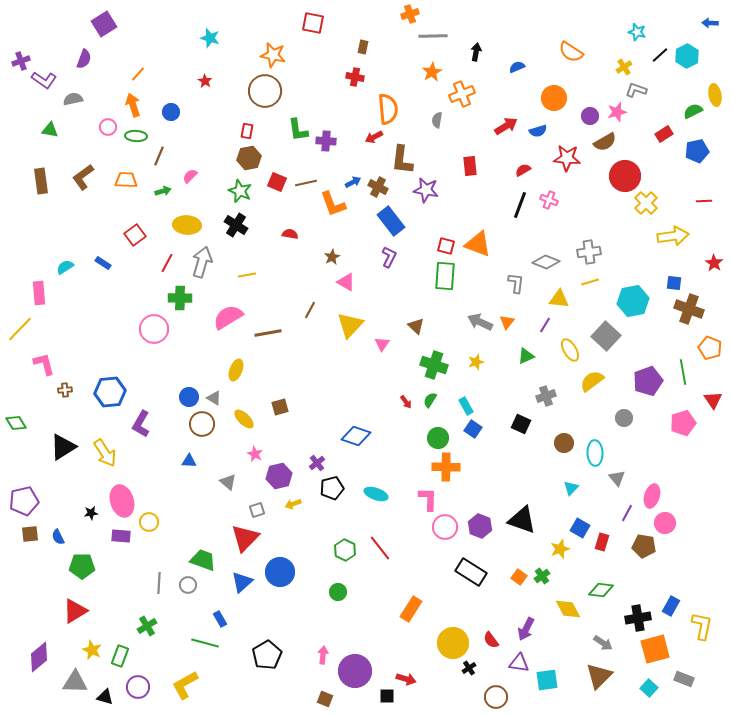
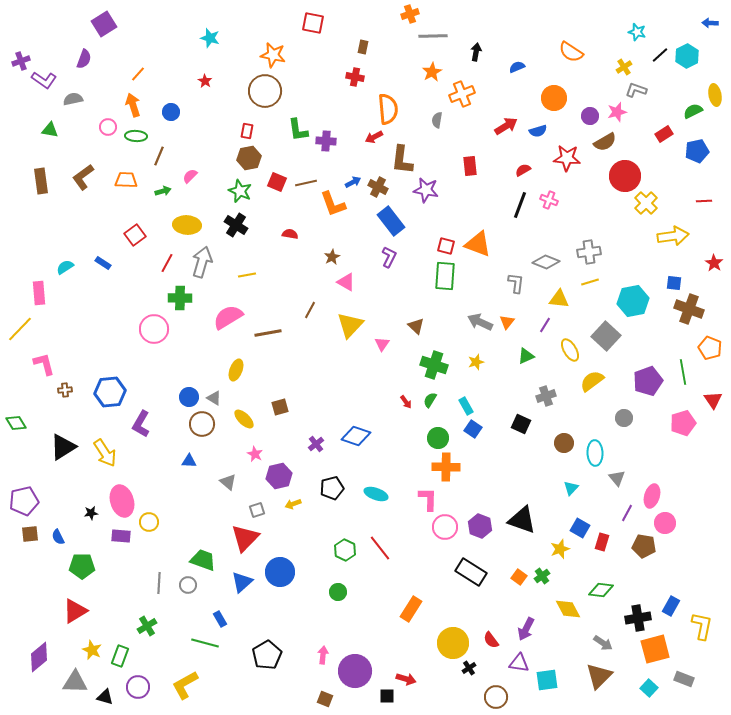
purple cross at (317, 463): moved 1 px left, 19 px up
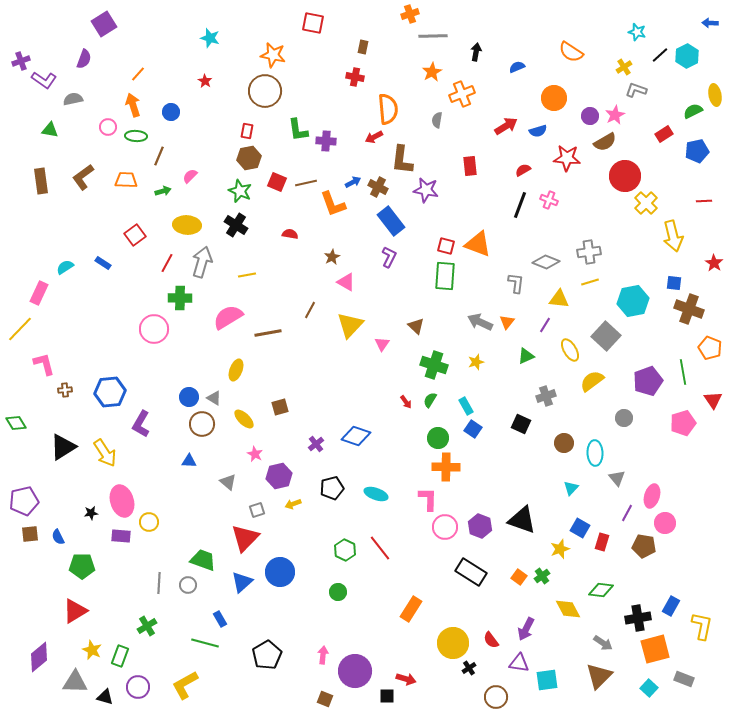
pink star at (617, 112): moved 2 px left, 3 px down; rotated 12 degrees counterclockwise
yellow arrow at (673, 236): rotated 84 degrees clockwise
pink rectangle at (39, 293): rotated 30 degrees clockwise
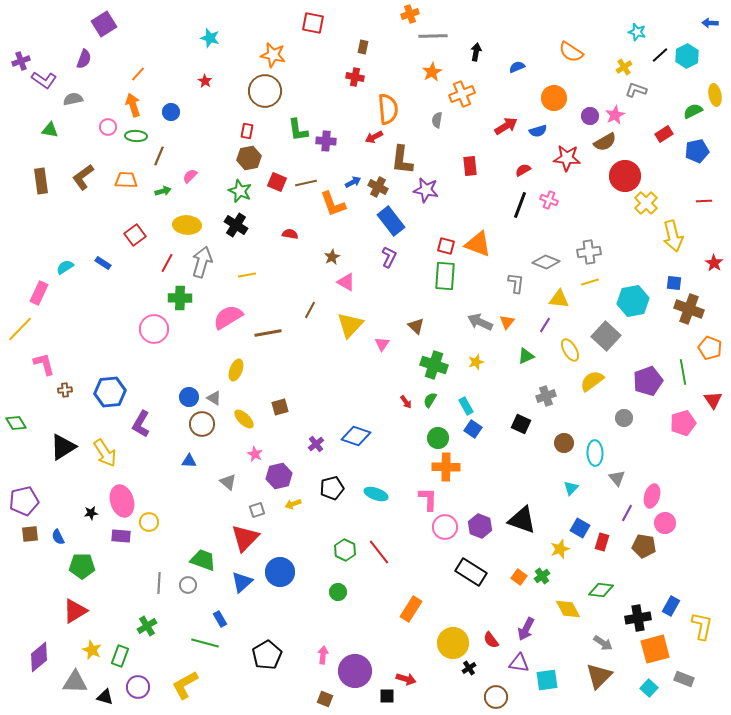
red line at (380, 548): moved 1 px left, 4 px down
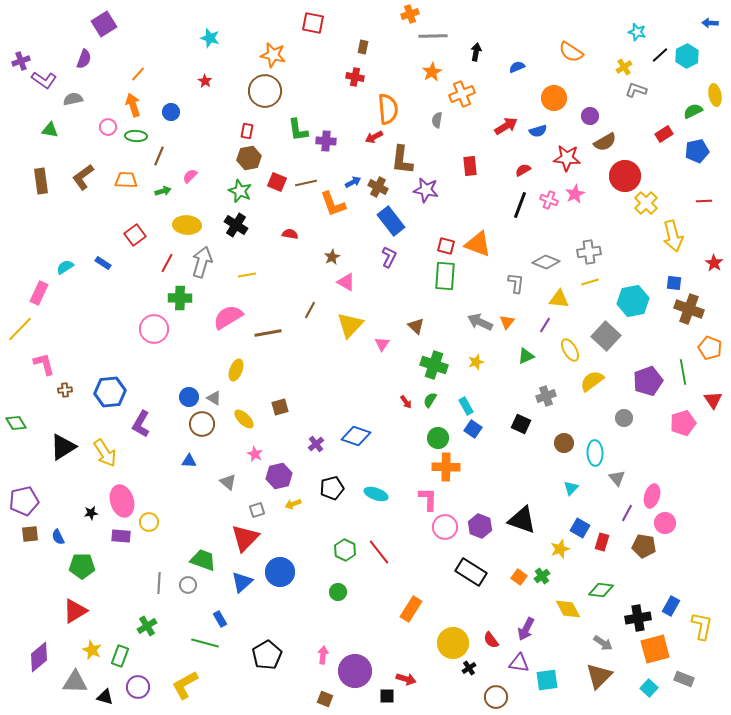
pink star at (615, 115): moved 40 px left, 79 px down
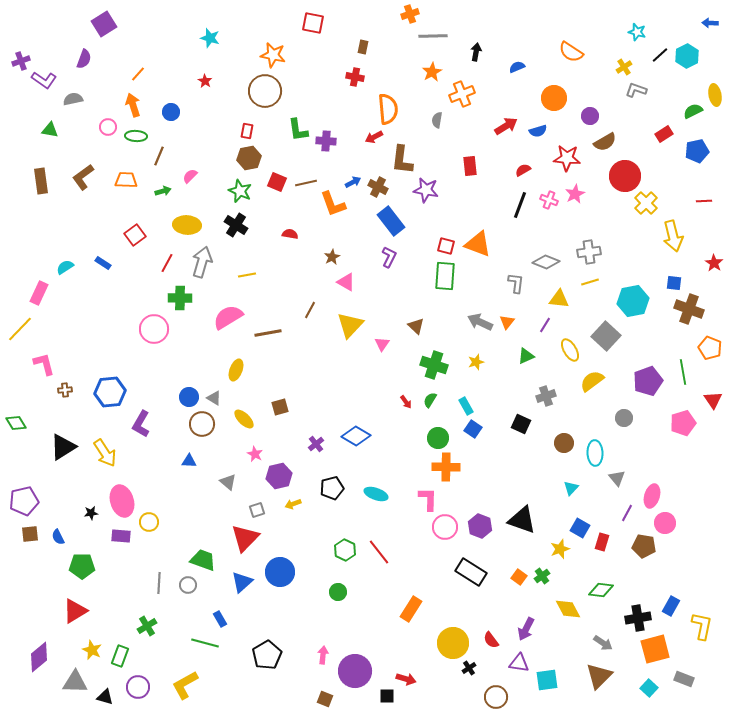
blue diamond at (356, 436): rotated 12 degrees clockwise
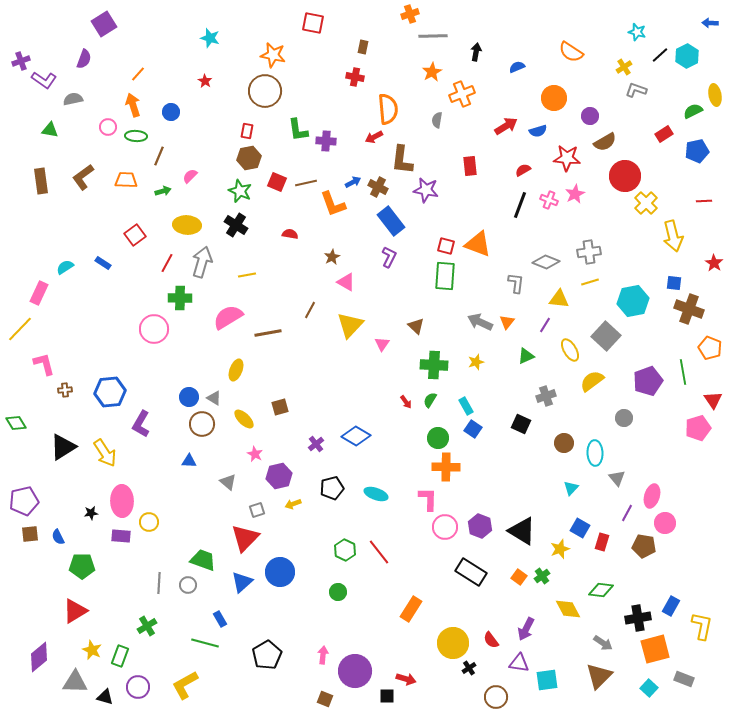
green cross at (434, 365): rotated 16 degrees counterclockwise
pink pentagon at (683, 423): moved 15 px right, 5 px down
pink ellipse at (122, 501): rotated 16 degrees clockwise
black triangle at (522, 520): moved 11 px down; rotated 12 degrees clockwise
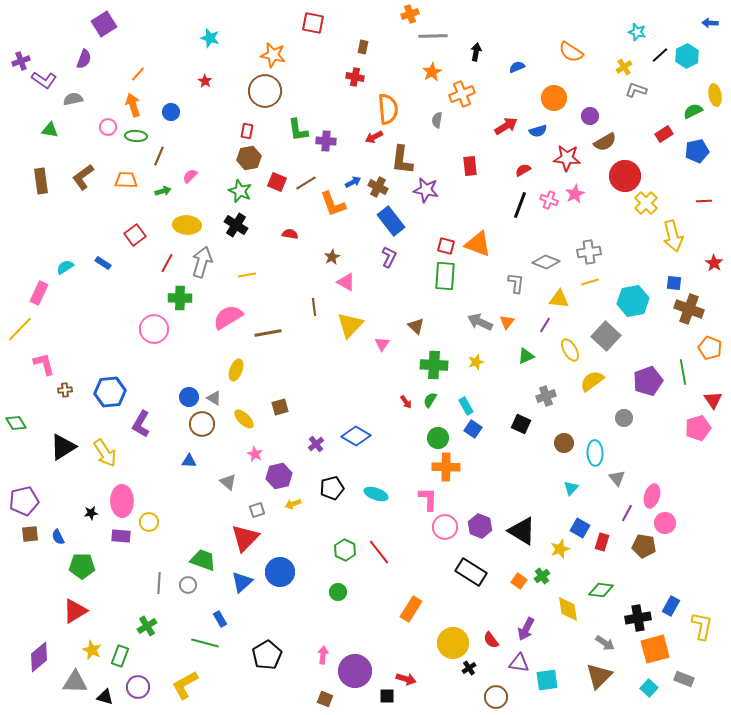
brown line at (306, 183): rotated 20 degrees counterclockwise
brown line at (310, 310): moved 4 px right, 3 px up; rotated 36 degrees counterclockwise
orange square at (519, 577): moved 4 px down
yellow diamond at (568, 609): rotated 20 degrees clockwise
gray arrow at (603, 643): moved 2 px right
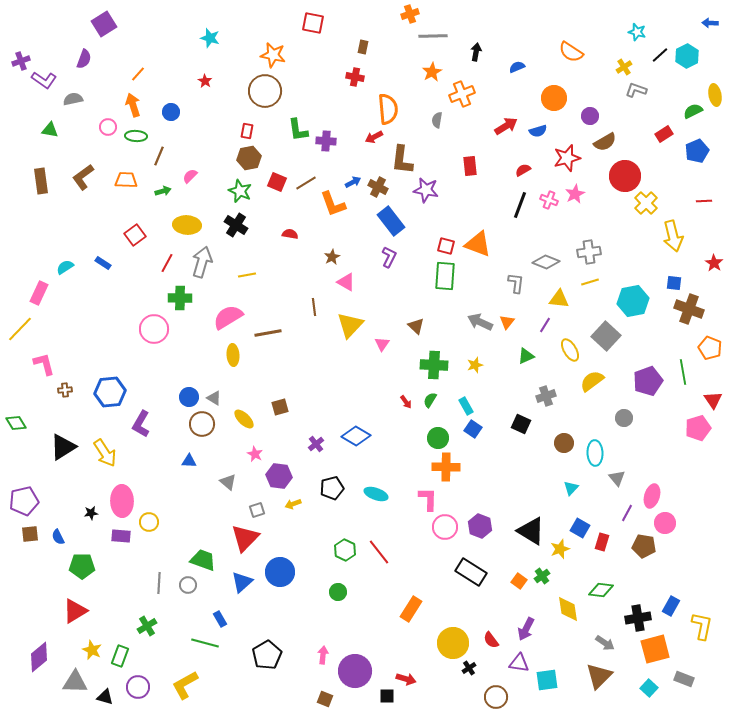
blue pentagon at (697, 151): rotated 10 degrees counterclockwise
red star at (567, 158): rotated 20 degrees counterclockwise
yellow star at (476, 362): moved 1 px left, 3 px down
yellow ellipse at (236, 370): moved 3 px left, 15 px up; rotated 25 degrees counterclockwise
purple hexagon at (279, 476): rotated 20 degrees clockwise
black triangle at (522, 531): moved 9 px right
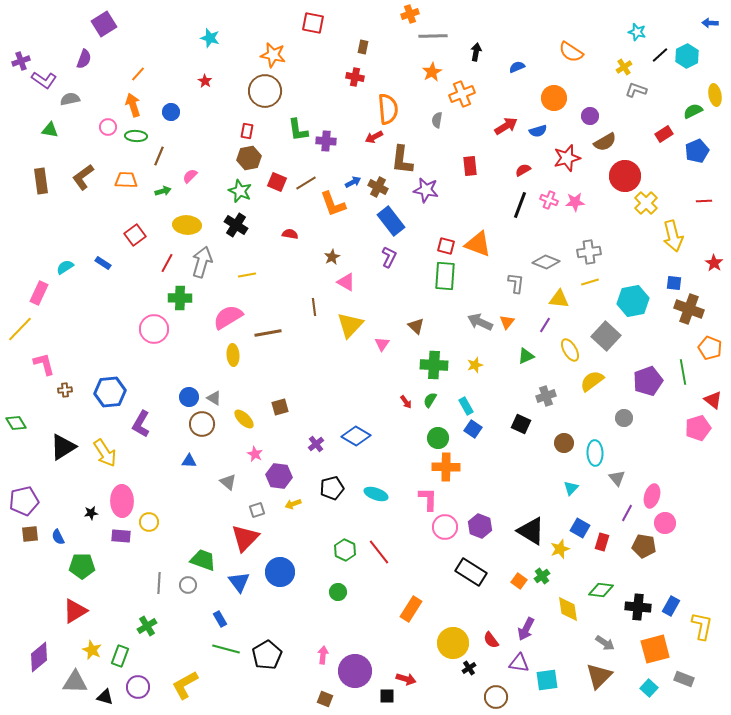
gray semicircle at (73, 99): moved 3 px left
pink star at (575, 194): moved 8 px down; rotated 24 degrees clockwise
red triangle at (713, 400): rotated 18 degrees counterclockwise
blue triangle at (242, 582): moved 3 px left; rotated 25 degrees counterclockwise
black cross at (638, 618): moved 11 px up; rotated 15 degrees clockwise
green line at (205, 643): moved 21 px right, 6 px down
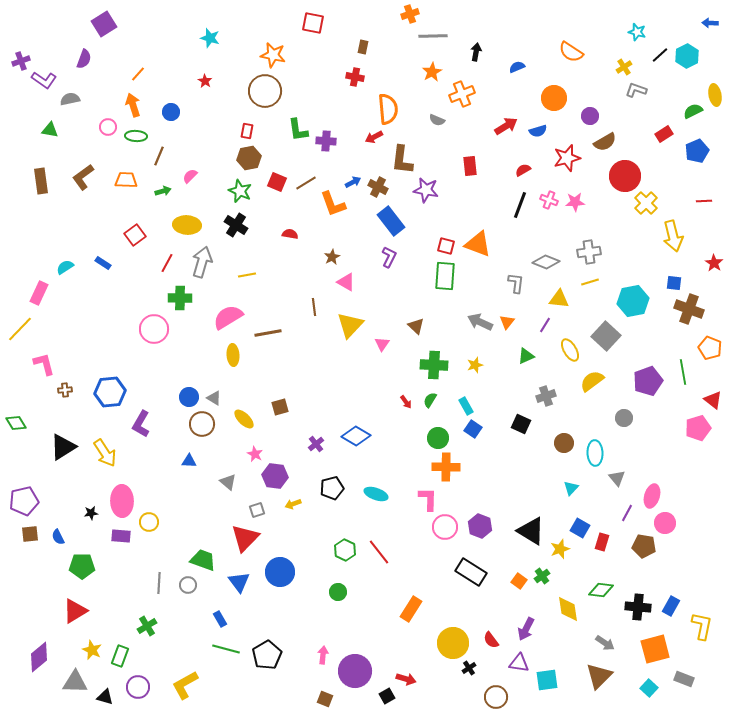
gray semicircle at (437, 120): rotated 77 degrees counterclockwise
purple hexagon at (279, 476): moved 4 px left
black square at (387, 696): rotated 28 degrees counterclockwise
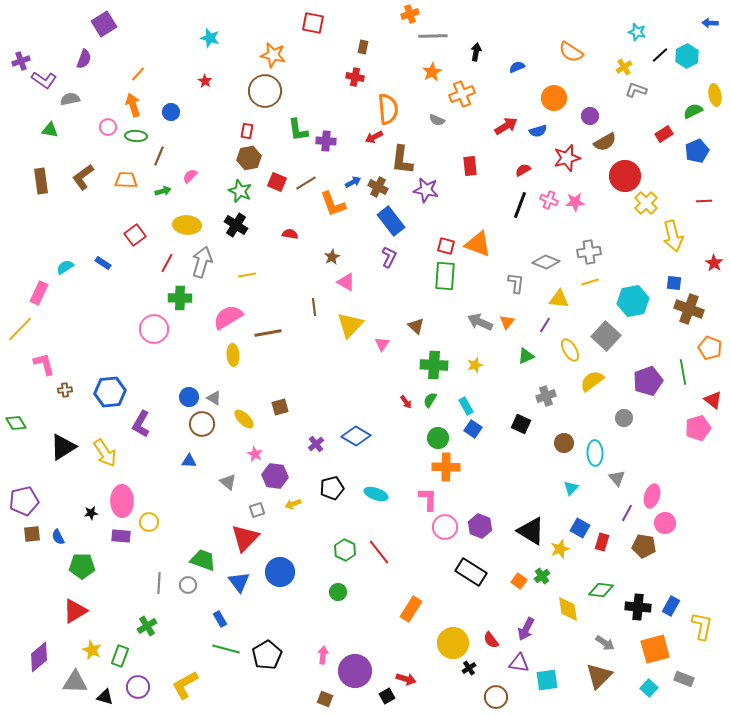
brown square at (30, 534): moved 2 px right
